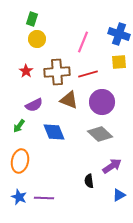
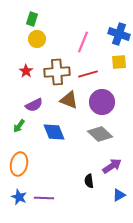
orange ellipse: moved 1 px left, 3 px down
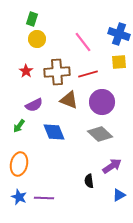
pink line: rotated 60 degrees counterclockwise
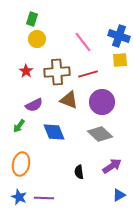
blue cross: moved 2 px down
yellow square: moved 1 px right, 2 px up
orange ellipse: moved 2 px right
black semicircle: moved 10 px left, 9 px up
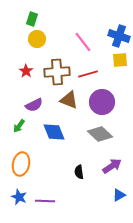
purple line: moved 1 px right, 3 px down
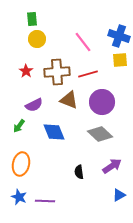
green rectangle: rotated 24 degrees counterclockwise
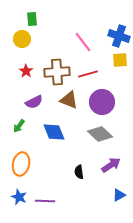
yellow circle: moved 15 px left
purple semicircle: moved 3 px up
purple arrow: moved 1 px left, 1 px up
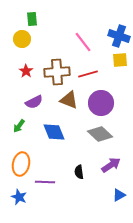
purple circle: moved 1 px left, 1 px down
purple line: moved 19 px up
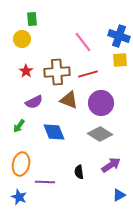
gray diamond: rotated 10 degrees counterclockwise
